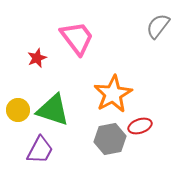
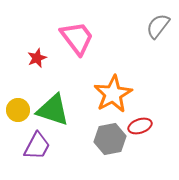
purple trapezoid: moved 3 px left, 4 px up
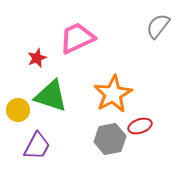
pink trapezoid: rotated 78 degrees counterclockwise
green triangle: moved 2 px left, 14 px up
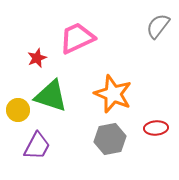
orange star: rotated 21 degrees counterclockwise
red ellipse: moved 16 px right, 2 px down; rotated 15 degrees clockwise
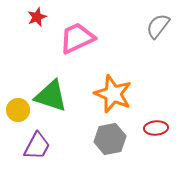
red star: moved 41 px up
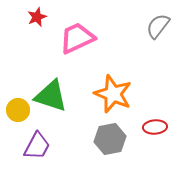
red ellipse: moved 1 px left, 1 px up
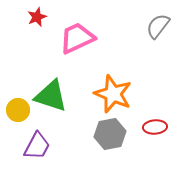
gray hexagon: moved 5 px up
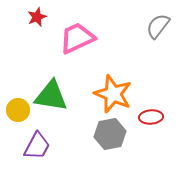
green triangle: rotated 9 degrees counterclockwise
red ellipse: moved 4 px left, 10 px up
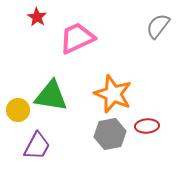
red star: rotated 18 degrees counterclockwise
red ellipse: moved 4 px left, 9 px down
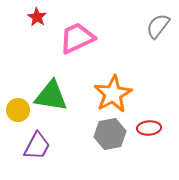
orange star: rotated 21 degrees clockwise
red ellipse: moved 2 px right, 2 px down
